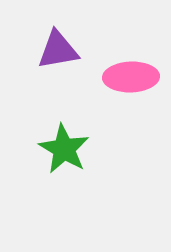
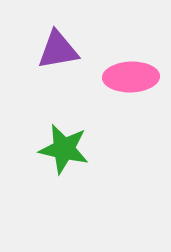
green star: rotated 18 degrees counterclockwise
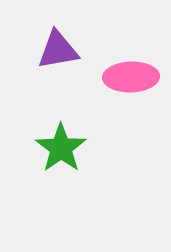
green star: moved 3 px left, 1 px up; rotated 24 degrees clockwise
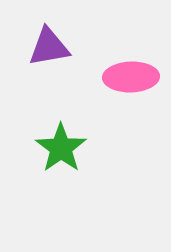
purple triangle: moved 9 px left, 3 px up
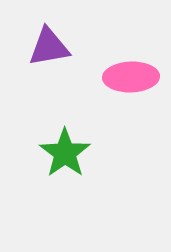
green star: moved 4 px right, 5 px down
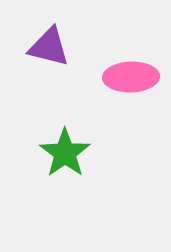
purple triangle: rotated 24 degrees clockwise
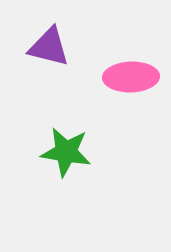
green star: moved 1 px right, 1 px up; rotated 27 degrees counterclockwise
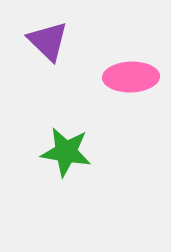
purple triangle: moved 1 px left, 6 px up; rotated 30 degrees clockwise
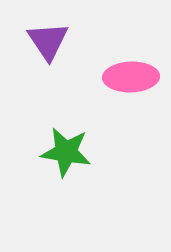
purple triangle: rotated 12 degrees clockwise
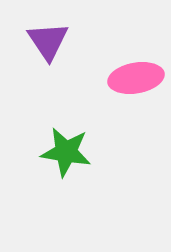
pink ellipse: moved 5 px right, 1 px down; rotated 8 degrees counterclockwise
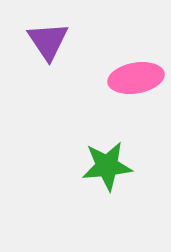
green star: moved 41 px right, 14 px down; rotated 15 degrees counterclockwise
